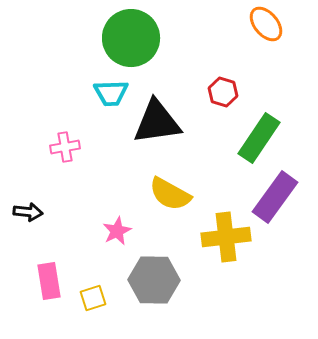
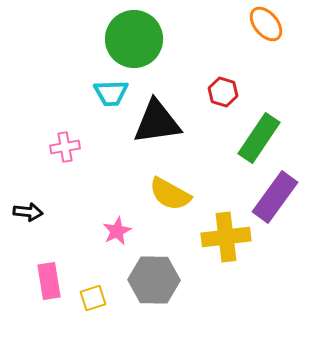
green circle: moved 3 px right, 1 px down
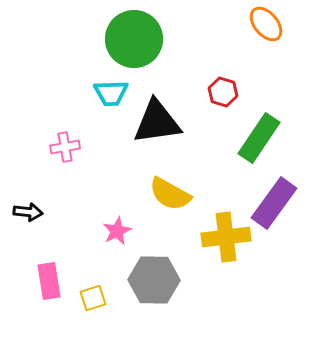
purple rectangle: moved 1 px left, 6 px down
